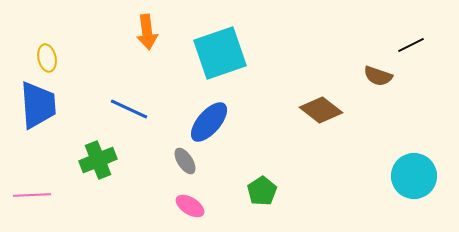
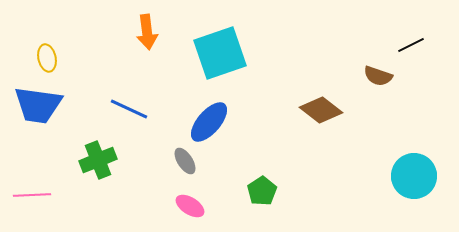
blue trapezoid: rotated 102 degrees clockwise
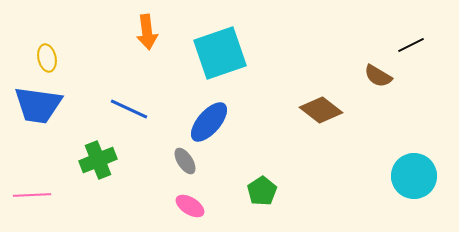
brown semicircle: rotated 12 degrees clockwise
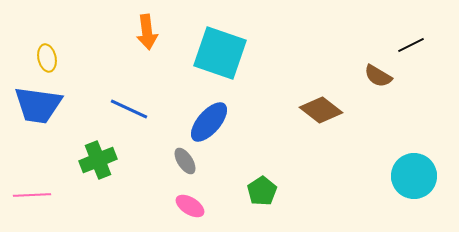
cyan square: rotated 38 degrees clockwise
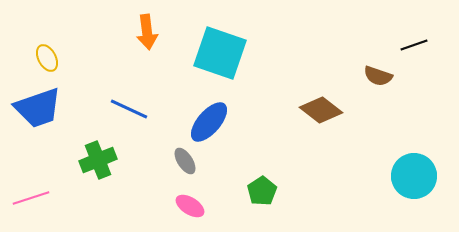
black line: moved 3 px right; rotated 8 degrees clockwise
yellow ellipse: rotated 16 degrees counterclockwise
brown semicircle: rotated 12 degrees counterclockwise
blue trapezoid: moved 3 px down; rotated 27 degrees counterclockwise
pink line: moved 1 px left, 3 px down; rotated 15 degrees counterclockwise
